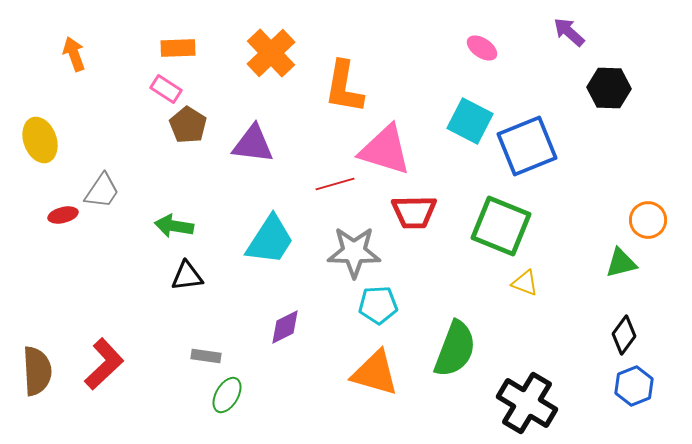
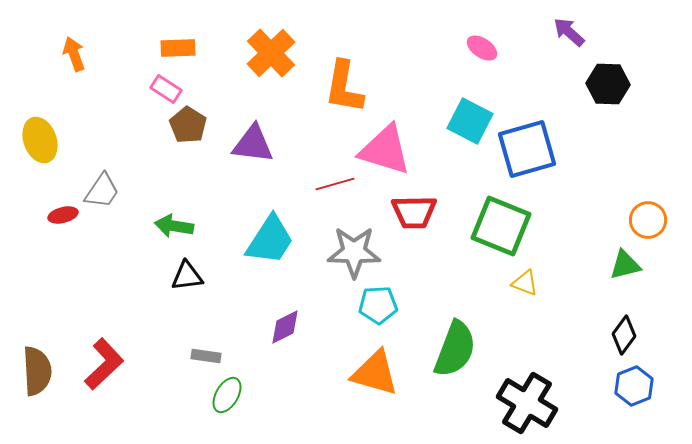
black hexagon: moved 1 px left, 4 px up
blue square: moved 3 px down; rotated 6 degrees clockwise
green triangle: moved 4 px right, 2 px down
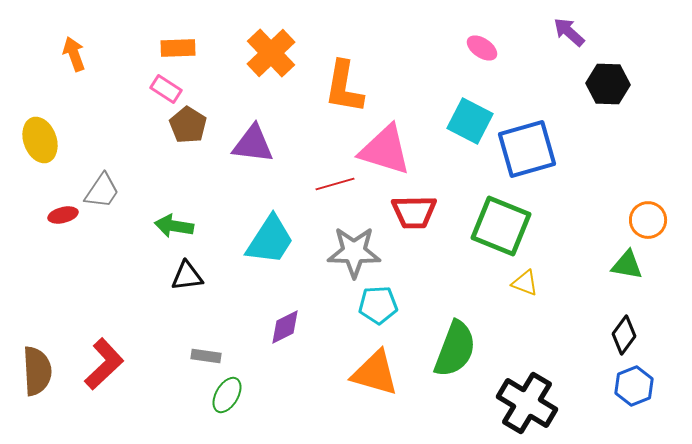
green triangle: moved 2 px right; rotated 24 degrees clockwise
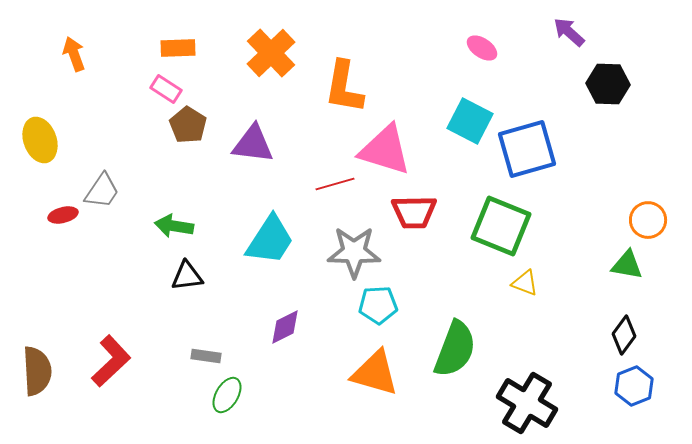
red L-shape: moved 7 px right, 3 px up
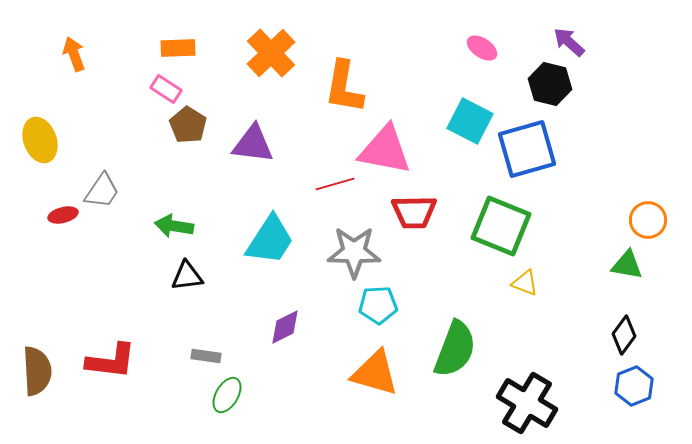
purple arrow: moved 10 px down
black hexagon: moved 58 px left; rotated 12 degrees clockwise
pink triangle: rotated 6 degrees counterclockwise
red L-shape: rotated 50 degrees clockwise
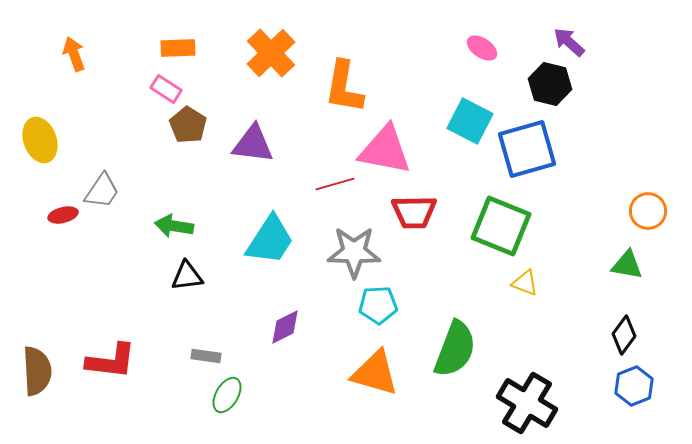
orange circle: moved 9 px up
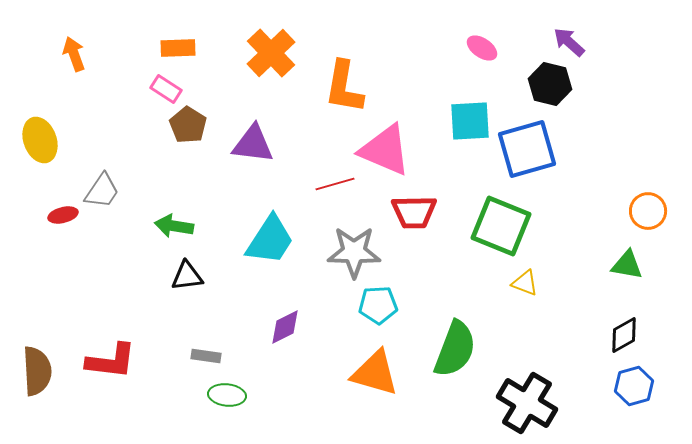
cyan square: rotated 30 degrees counterclockwise
pink triangle: rotated 12 degrees clockwise
black diamond: rotated 24 degrees clockwise
blue hexagon: rotated 6 degrees clockwise
green ellipse: rotated 66 degrees clockwise
